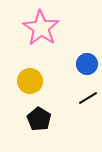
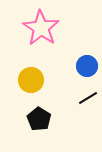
blue circle: moved 2 px down
yellow circle: moved 1 px right, 1 px up
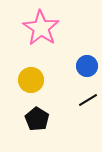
black line: moved 2 px down
black pentagon: moved 2 px left
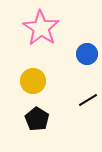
blue circle: moved 12 px up
yellow circle: moved 2 px right, 1 px down
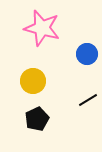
pink star: moved 1 px right; rotated 18 degrees counterclockwise
black pentagon: rotated 15 degrees clockwise
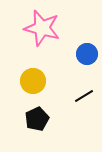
black line: moved 4 px left, 4 px up
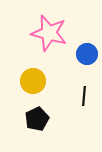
pink star: moved 7 px right, 5 px down
black line: rotated 54 degrees counterclockwise
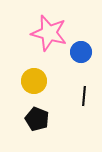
blue circle: moved 6 px left, 2 px up
yellow circle: moved 1 px right
black pentagon: rotated 25 degrees counterclockwise
